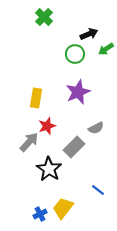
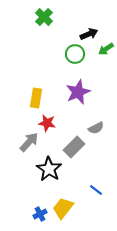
red star: moved 3 px up; rotated 30 degrees clockwise
blue line: moved 2 px left
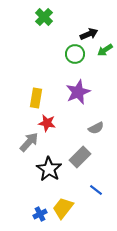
green arrow: moved 1 px left, 1 px down
gray rectangle: moved 6 px right, 10 px down
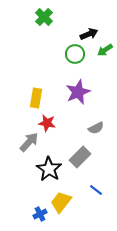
yellow trapezoid: moved 2 px left, 6 px up
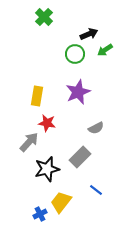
yellow rectangle: moved 1 px right, 2 px up
black star: moved 2 px left; rotated 25 degrees clockwise
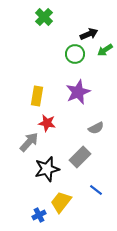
blue cross: moved 1 px left, 1 px down
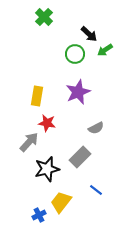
black arrow: rotated 66 degrees clockwise
